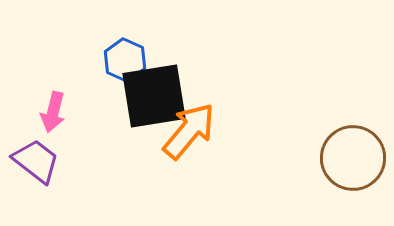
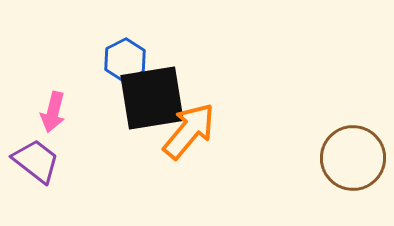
blue hexagon: rotated 9 degrees clockwise
black square: moved 2 px left, 2 px down
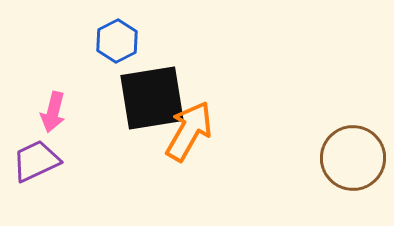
blue hexagon: moved 8 px left, 19 px up
orange arrow: rotated 10 degrees counterclockwise
purple trapezoid: rotated 63 degrees counterclockwise
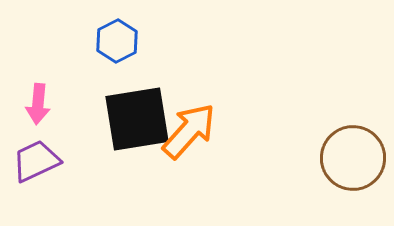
black square: moved 15 px left, 21 px down
pink arrow: moved 15 px left, 8 px up; rotated 9 degrees counterclockwise
orange arrow: rotated 12 degrees clockwise
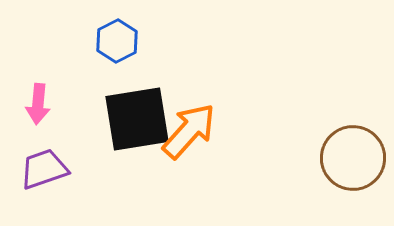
purple trapezoid: moved 8 px right, 8 px down; rotated 6 degrees clockwise
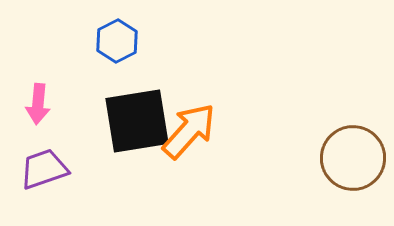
black square: moved 2 px down
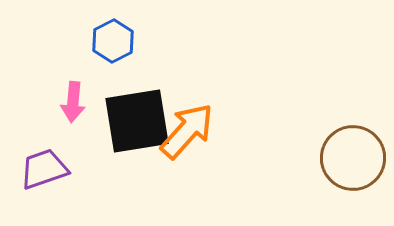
blue hexagon: moved 4 px left
pink arrow: moved 35 px right, 2 px up
orange arrow: moved 2 px left
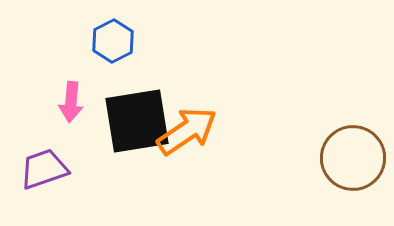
pink arrow: moved 2 px left
orange arrow: rotated 14 degrees clockwise
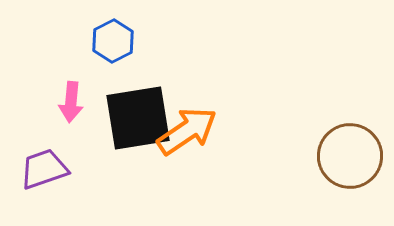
black square: moved 1 px right, 3 px up
brown circle: moved 3 px left, 2 px up
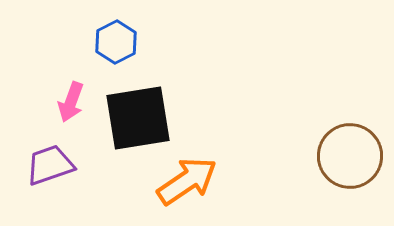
blue hexagon: moved 3 px right, 1 px down
pink arrow: rotated 15 degrees clockwise
orange arrow: moved 50 px down
purple trapezoid: moved 6 px right, 4 px up
